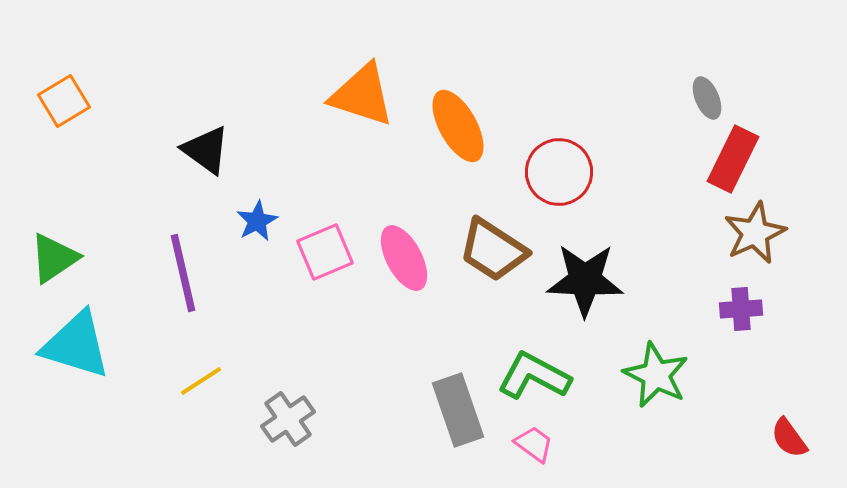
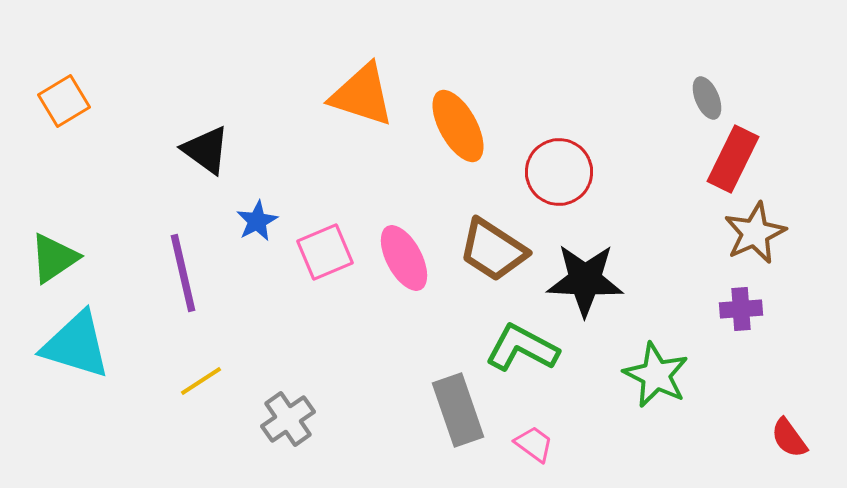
green L-shape: moved 12 px left, 28 px up
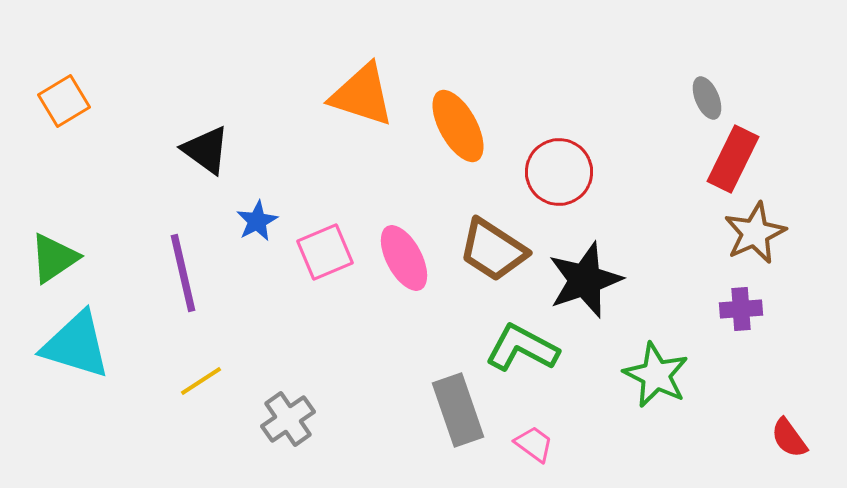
black star: rotated 22 degrees counterclockwise
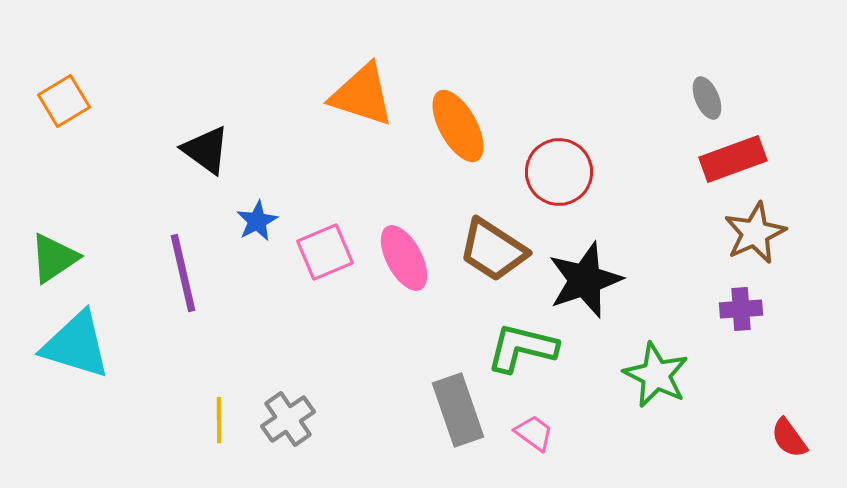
red rectangle: rotated 44 degrees clockwise
green L-shape: rotated 14 degrees counterclockwise
yellow line: moved 18 px right, 39 px down; rotated 57 degrees counterclockwise
pink trapezoid: moved 11 px up
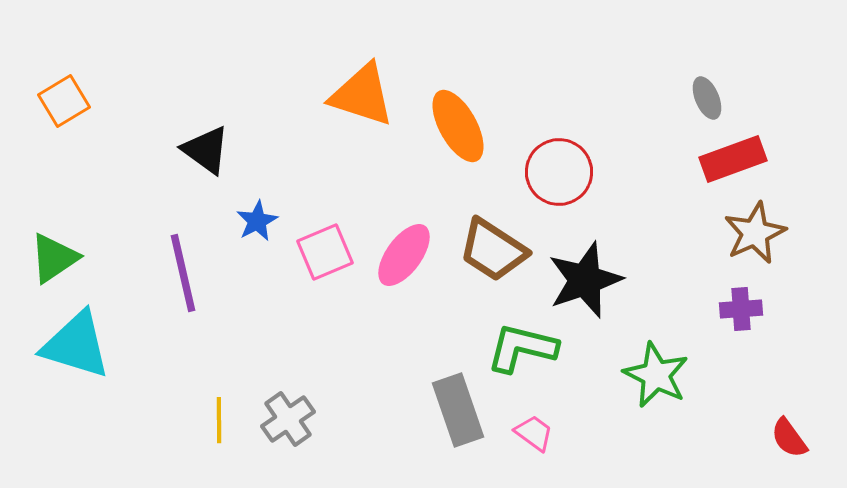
pink ellipse: moved 3 px up; rotated 64 degrees clockwise
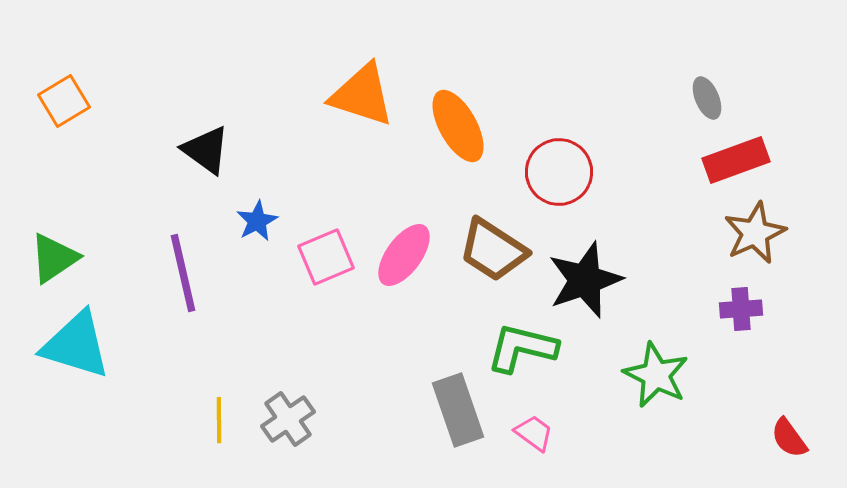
red rectangle: moved 3 px right, 1 px down
pink square: moved 1 px right, 5 px down
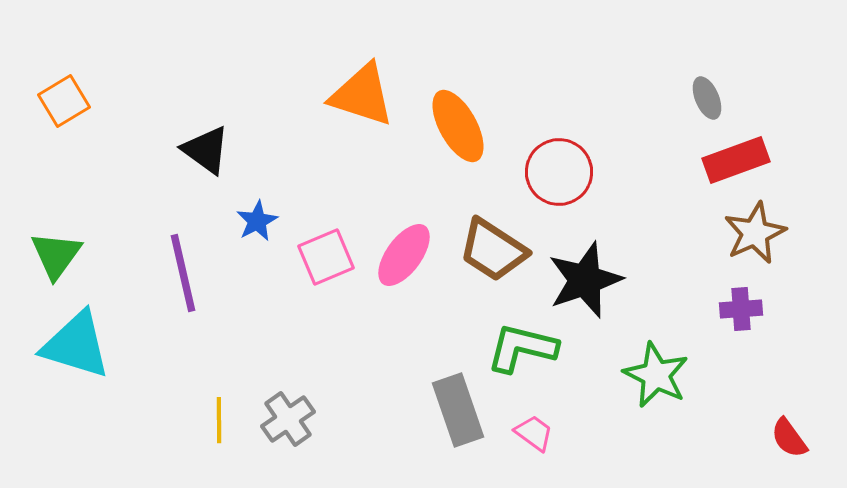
green triangle: moved 2 px right, 3 px up; rotated 20 degrees counterclockwise
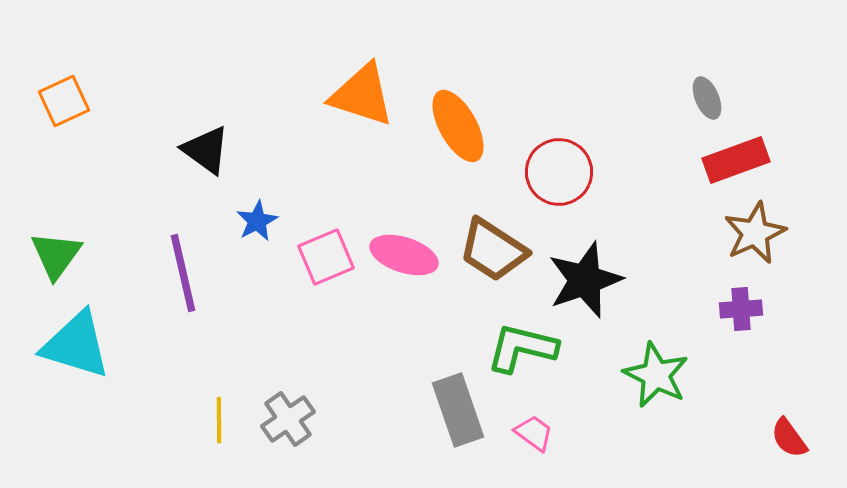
orange square: rotated 6 degrees clockwise
pink ellipse: rotated 72 degrees clockwise
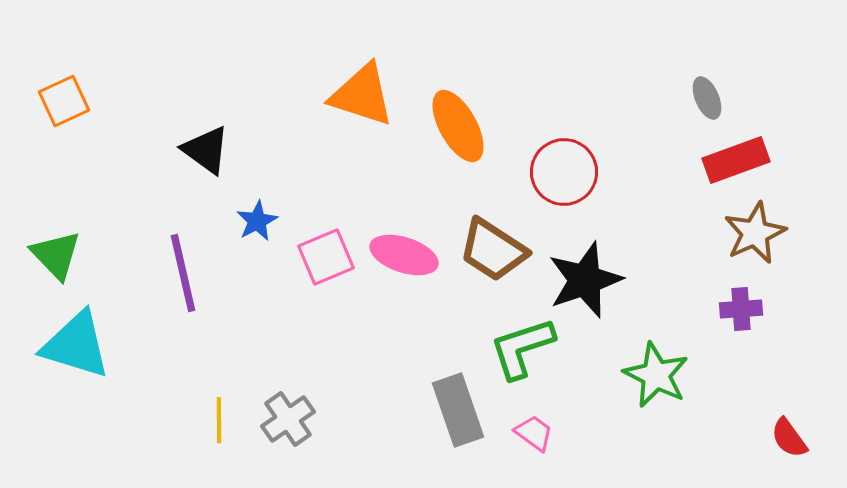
red circle: moved 5 px right
green triangle: rotated 20 degrees counterclockwise
green L-shape: rotated 32 degrees counterclockwise
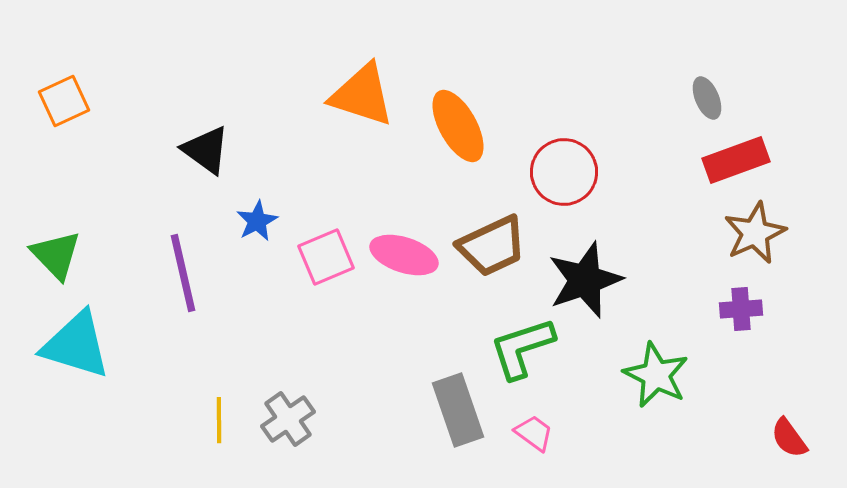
brown trapezoid: moved 1 px left, 4 px up; rotated 58 degrees counterclockwise
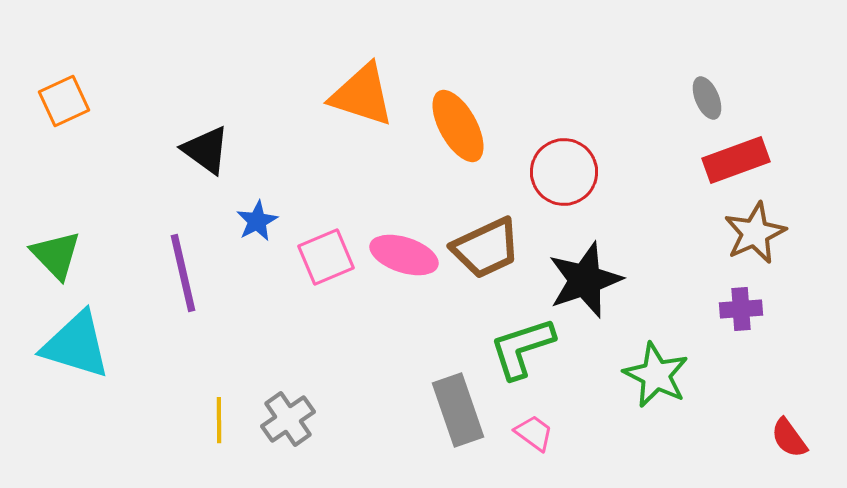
brown trapezoid: moved 6 px left, 2 px down
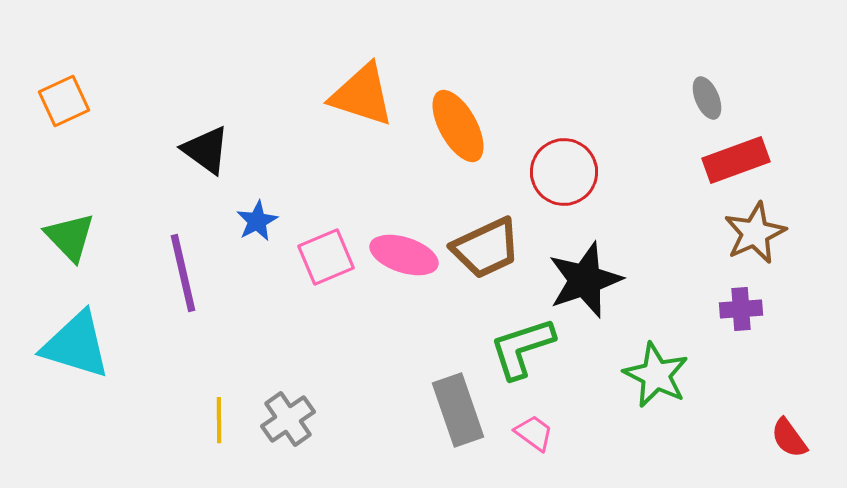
green triangle: moved 14 px right, 18 px up
